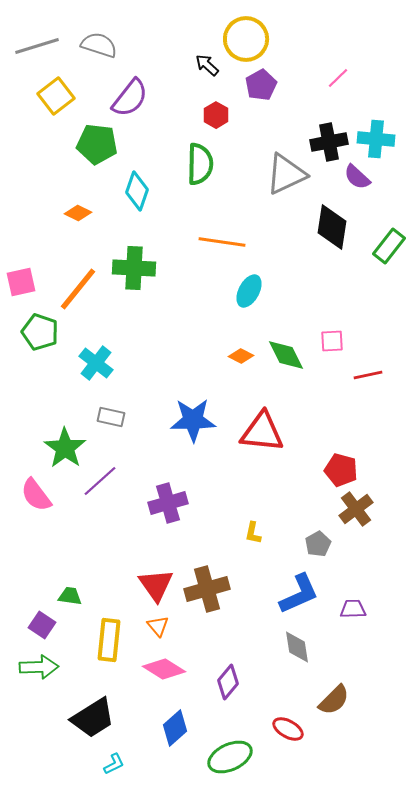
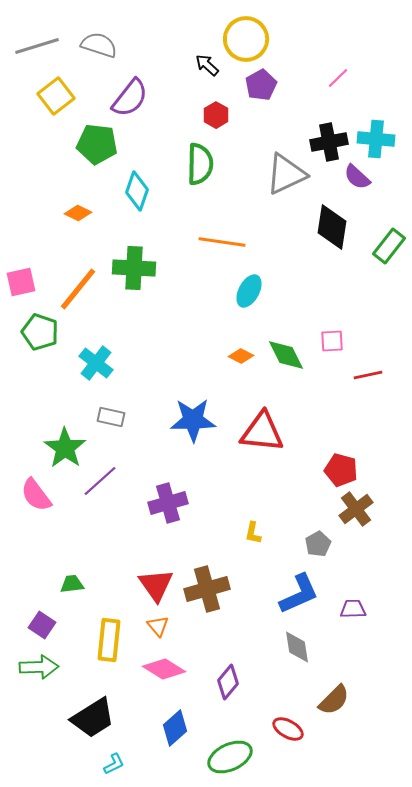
green trapezoid at (70, 596): moved 2 px right, 12 px up; rotated 15 degrees counterclockwise
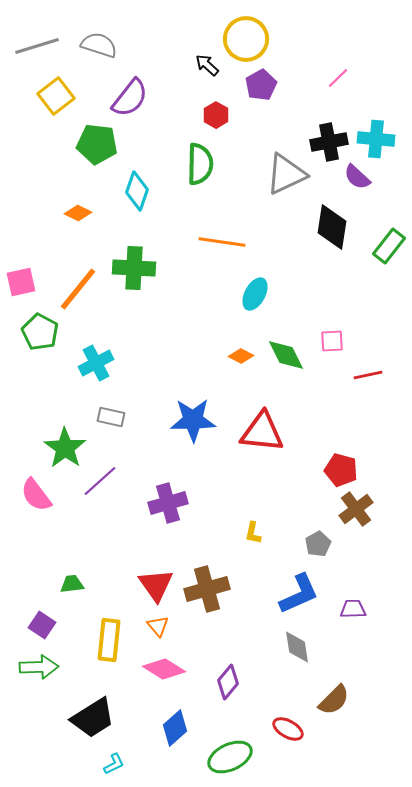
cyan ellipse at (249, 291): moved 6 px right, 3 px down
green pentagon at (40, 332): rotated 9 degrees clockwise
cyan cross at (96, 363): rotated 24 degrees clockwise
